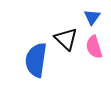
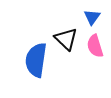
pink semicircle: moved 1 px right, 1 px up
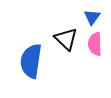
pink semicircle: moved 2 px up; rotated 15 degrees clockwise
blue semicircle: moved 5 px left, 1 px down
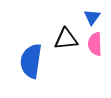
black triangle: rotated 50 degrees counterclockwise
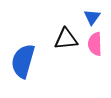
blue semicircle: moved 8 px left; rotated 8 degrees clockwise
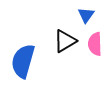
blue triangle: moved 6 px left, 2 px up
black triangle: moved 1 px left, 2 px down; rotated 25 degrees counterclockwise
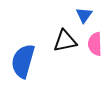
blue triangle: moved 2 px left
black triangle: rotated 20 degrees clockwise
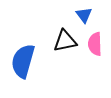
blue triangle: rotated 12 degrees counterclockwise
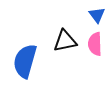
blue triangle: moved 13 px right
blue semicircle: moved 2 px right
